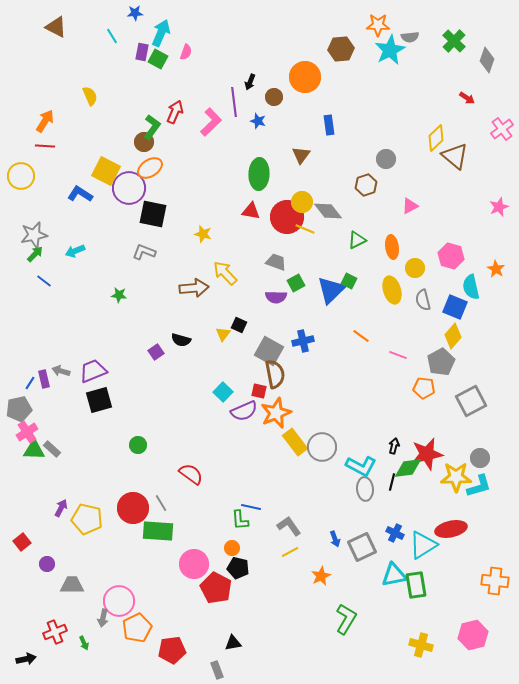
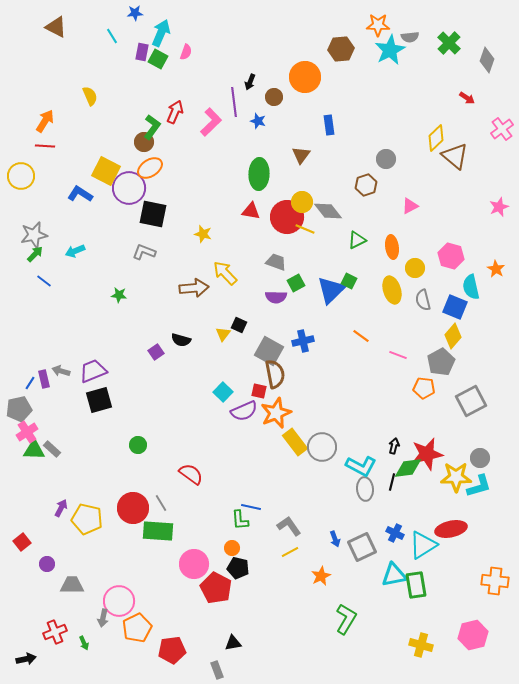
green cross at (454, 41): moved 5 px left, 2 px down
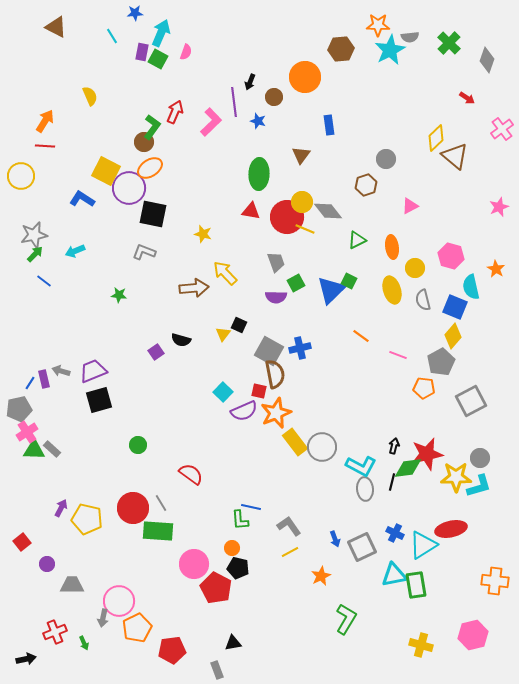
blue L-shape at (80, 194): moved 2 px right, 5 px down
gray trapezoid at (276, 262): rotated 50 degrees clockwise
blue cross at (303, 341): moved 3 px left, 7 px down
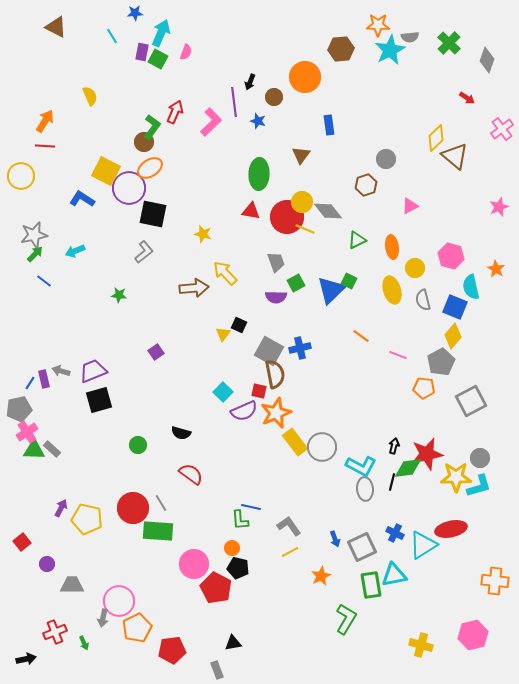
gray L-shape at (144, 252): rotated 120 degrees clockwise
black semicircle at (181, 340): moved 93 px down
green rectangle at (416, 585): moved 45 px left
